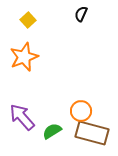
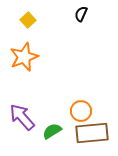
brown rectangle: rotated 20 degrees counterclockwise
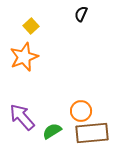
yellow square: moved 3 px right, 6 px down
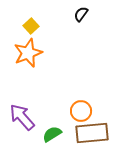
black semicircle: rotated 14 degrees clockwise
orange star: moved 4 px right, 4 px up
green semicircle: moved 3 px down
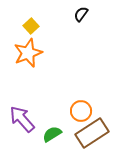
purple arrow: moved 2 px down
brown rectangle: rotated 28 degrees counterclockwise
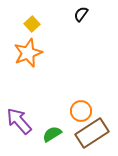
yellow square: moved 1 px right, 2 px up
purple arrow: moved 3 px left, 2 px down
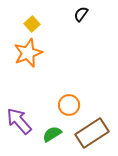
orange circle: moved 12 px left, 6 px up
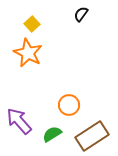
orange star: rotated 24 degrees counterclockwise
brown rectangle: moved 3 px down
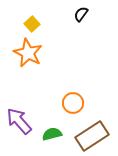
orange circle: moved 4 px right, 2 px up
green semicircle: rotated 18 degrees clockwise
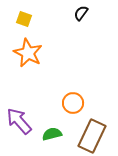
black semicircle: moved 1 px up
yellow square: moved 8 px left, 5 px up; rotated 28 degrees counterclockwise
brown rectangle: rotated 32 degrees counterclockwise
